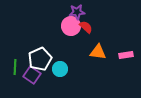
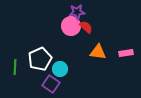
pink rectangle: moved 2 px up
purple square: moved 19 px right, 9 px down
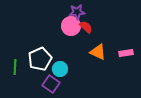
orange triangle: rotated 18 degrees clockwise
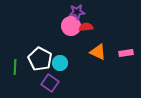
red semicircle: rotated 48 degrees counterclockwise
white pentagon: rotated 20 degrees counterclockwise
cyan circle: moved 6 px up
purple square: moved 1 px left, 1 px up
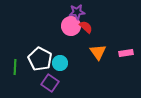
red semicircle: rotated 48 degrees clockwise
orange triangle: rotated 30 degrees clockwise
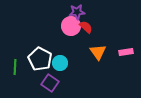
pink rectangle: moved 1 px up
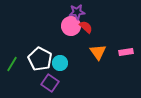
green line: moved 3 px left, 3 px up; rotated 28 degrees clockwise
